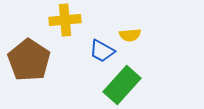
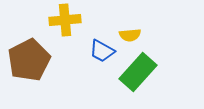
brown pentagon: rotated 12 degrees clockwise
green rectangle: moved 16 px right, 13 px up
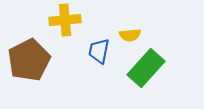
blue trapezoid: moved 3 px left; rotated 72 degrees clockwise
green rectangle: moved 8 px right, 4 px up
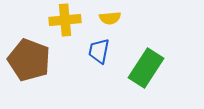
yellow semicircle: moved 20 px left, 17 px up
brown pentagon: rotated 24 degrees counterclockwise
green rectangle: rotated 9 degrees counterclockwise
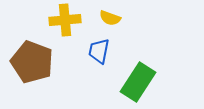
yellow semicircle: rotated 25 degrees clockwise
brown pentagon: moved 3 px right, 2 px down
green rectangle: moved 8 px left, 14 px down
